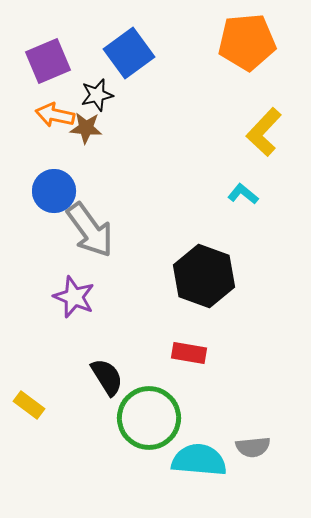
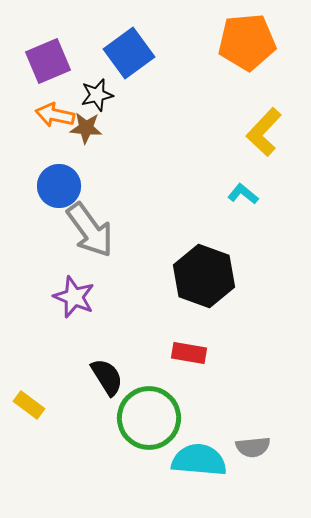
blue circle: moved 5 px right, 5 px up
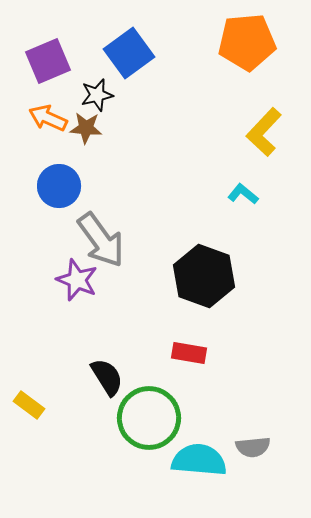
orange arrow: moved 7 px left, 3 px down; rotated 12 degrees clockwise
gray arrow: moved 11 px right, 10 px down
purple star: moved 3 px right, 17 px up
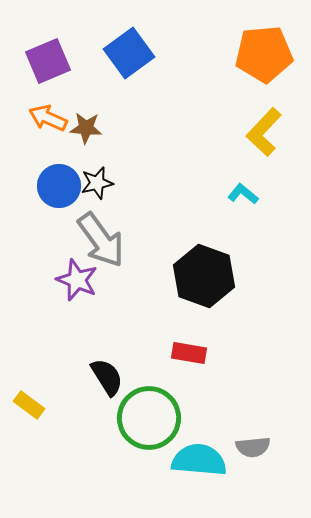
orange pentagon: moved 17 px right, 12 px down
black star: moved 88 px down
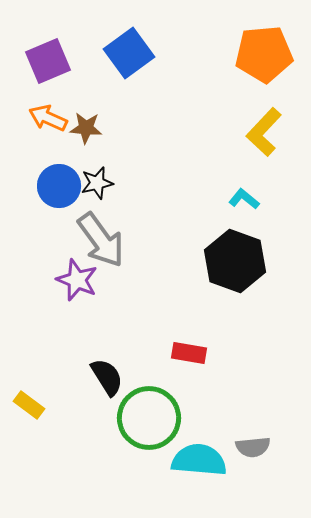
cyan L-shape: moved 1 px right, 5 px down
black hexagon: moved 31 px right, 15 px up
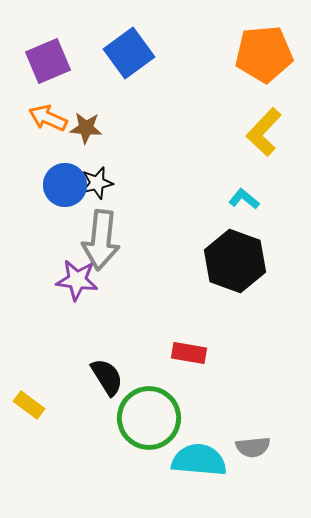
blue circle: moved 6 px right, 1 px up
gray arrow: rotated 42 degrees clockwise
purple star: rotated 15 degrees counterclockwise
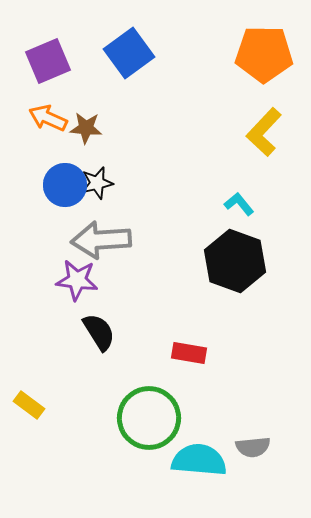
orange pentagon: rotated 6 degrees clockwise
cyan L-shape: moved 5 px left, 5 px down; rotated 12 degrees clockwise
gray arrow: rotated 80 degrees clockwise
black semicircle: moved 8 px left, 45 px up
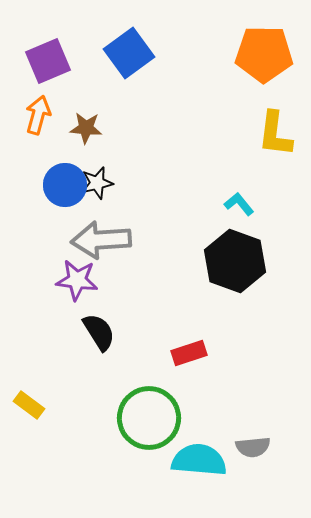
orange arrow: moved 10 px left, 3 px up; rotated 81 degrees clockwise
yellow L-shape: moved 11 px right, 2 px down; rotated 36 degrees counterclockwise
red rectangle: rotated 28 degrees counterclockwise
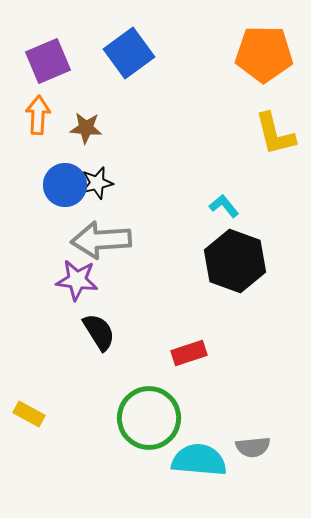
orange arrow: rotated 12 degrees counterclockwise
yellow L-shape: rotated 21 degrees counterclockwise
cyan L-shape: moved 15 px left, 2 px down
yellow rectangle: moved 9 px down; rotated 8 degrees counterclockwise
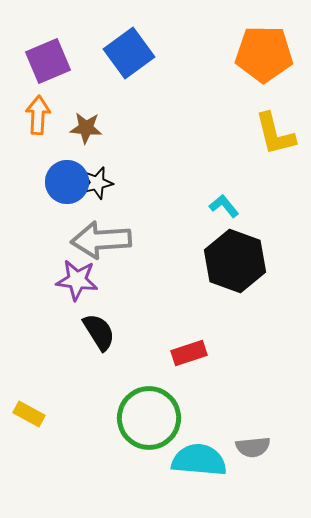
blue circle: moved 2 px right, 3 px up
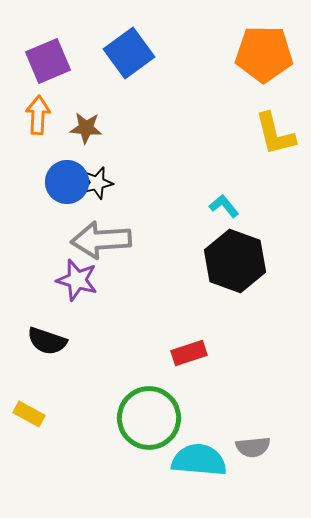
purple star: rotated 9 degrees clockwise
black semicircle: moved 52 px left, 9 px down; rotated 141 degrees clockwise
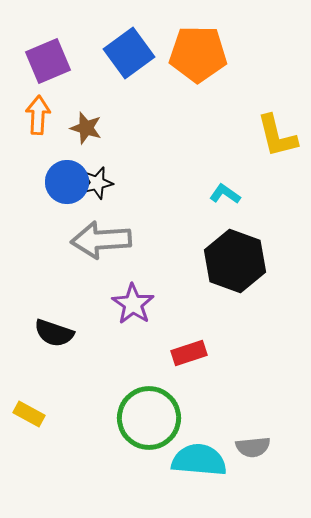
orange pentagon: moved 66 px left
brown star: rotated 12 degrees clockwise
yellow L-shape: moved 2 px right, 2 px down
cyan L-shape: moved 1 px right, 12 px up; rotated 16 degrees counterclockwise
purple star: moved 56 px right, 24 px down; rotated 18 degrees clockwise
black semicircle: moved 7 px right, 8 px up
